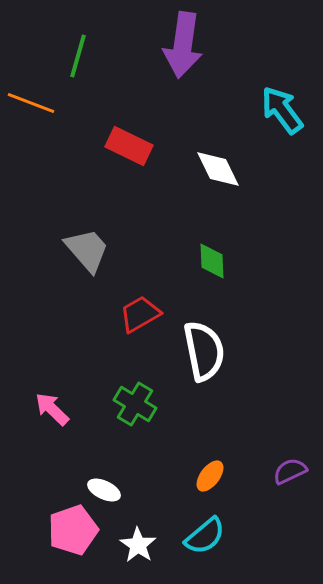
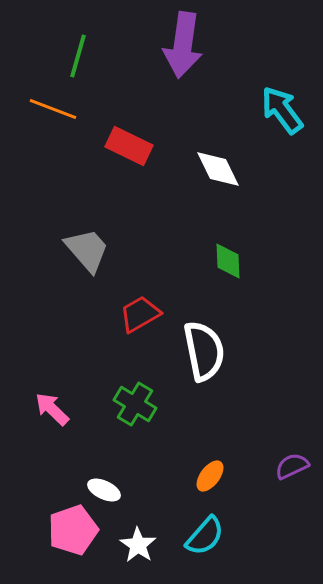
orange line: moved 22 px right, 6 px down
green diamond: moved 16 px right
purple semicircle: moved 2 px right, 5 px up
cyan semicircle: rotated 9 degrees counterclockwise
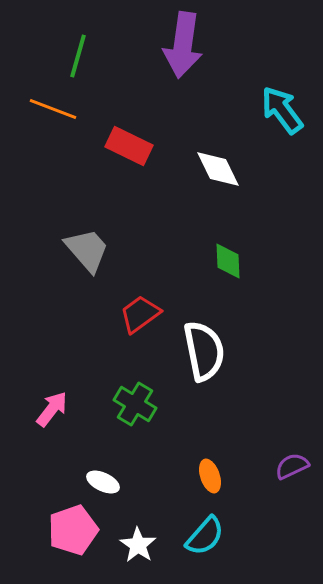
red trapezoid: rotated 6 degrees counterclockwise
pink arrow: rotated 84 degrees clockwise
orange ellipse: rotated 56 degrees counterclockwise
white ellipse: moved 1 px left, 8 px up
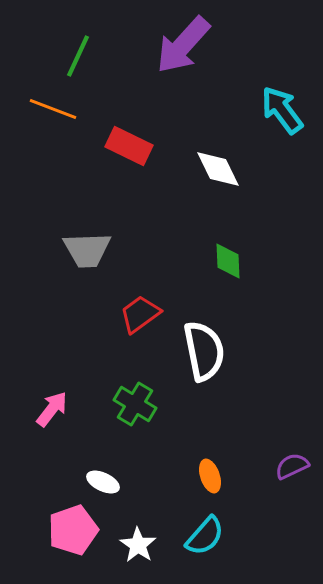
purple arrow: rotated 34 degrees clockwise
green line: rotated 9 degrees clockwise
gray trapezoid: rotated 129 degrees clockwise
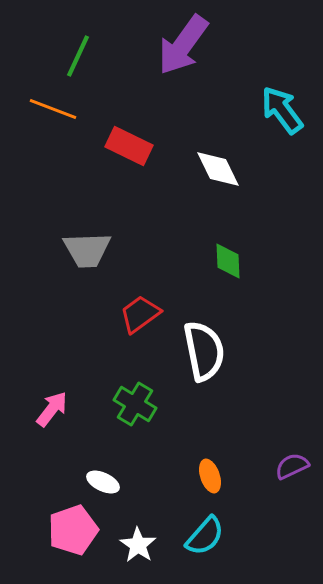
purple arrow: rotated 6 degrees counterclockwise
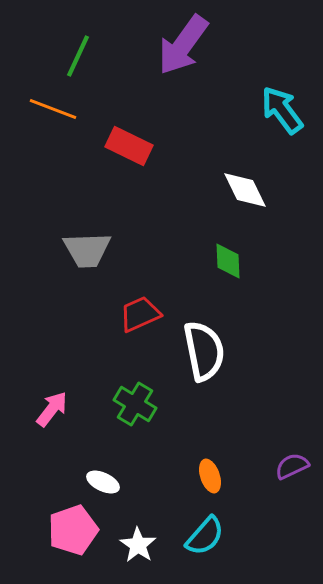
white diamond: moved 27 px right, 21 px down
red trapezoid: rotated 12 degrees clockwise
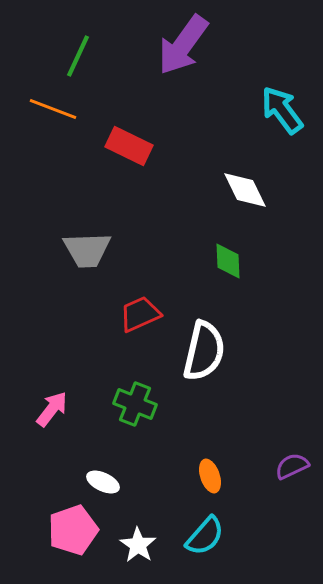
white semicircle: rotated 24 degrees clockwise
green cross: rotated 9 degrees counterclockwise
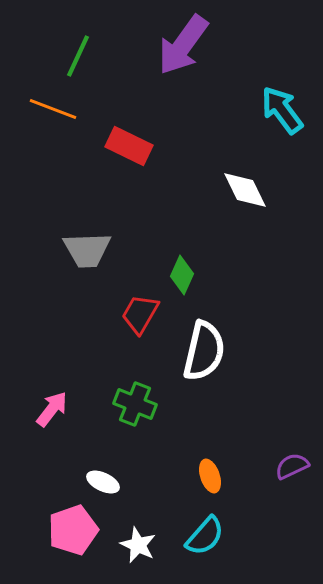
green diamond: moved 46 px left, 14 px down; rotated 27 degrees clockwise
red trapezoid: rotated 36 degrees counterclockwise
white star: rotated 9 degrees counterclockwise
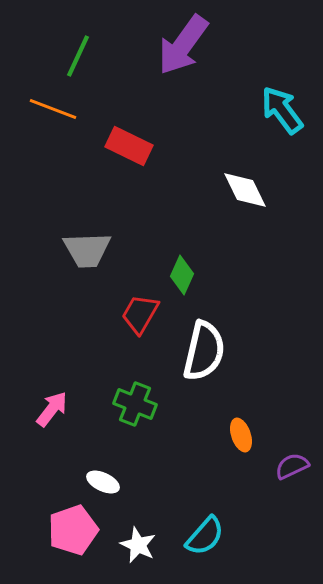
orange ellipse: moved 31 px right, 41 px up
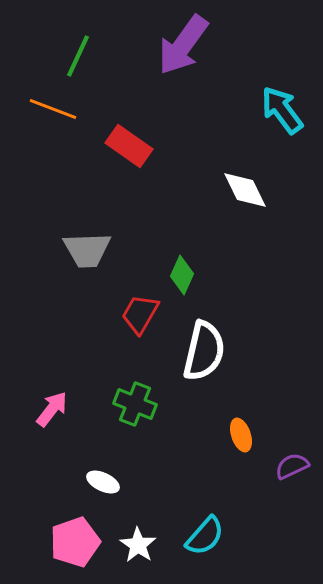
red rectangle: rotated 9 degrees clockwise
pink pentagon: moved 2 px right, 12 px down
white star: rotated 9 degrees clockwise
